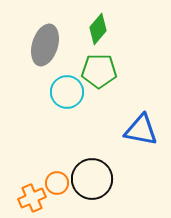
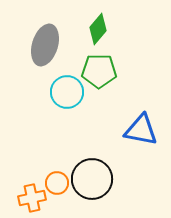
orange cross: rotated 12 degrees clockwise
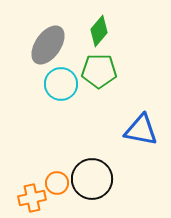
green diamond: moved 1 px right, 2 px down
gray ellipse: moved 3 px right; rotated 18 degrees clockwise
cyan circle: moved 6 px left, 8 px up
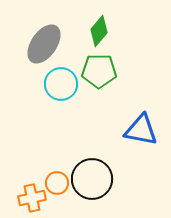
gray ellipse: moved 4 px left, 1 px up
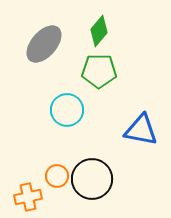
gray ellipse: rotated 6 degrees clockwise
cyan circle: moved 6 px right, 26 px down
orange circle: moved 7 px up
orange cross: moved 4 px left, 1 px up
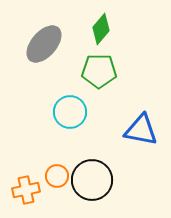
green diamond: moved 2 px right, 2 px up
cyan circle: moved 3 px right, 2 px down
black circle: moved 1 px down
orange cross: moved 2 px left, 7 px up
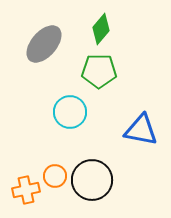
orange circle: moved 2 px left
